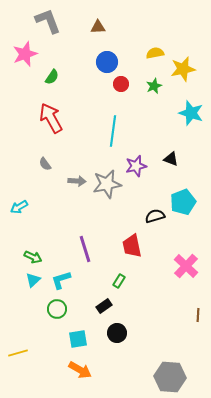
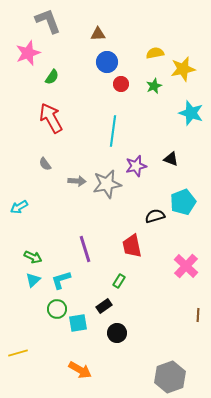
brown triangle: moved 7 px down
pink star: moved 3 px right, 1 px up
cyan square: moved 16 px up
gray hexagon: rotated 24 degrees counterclockwise
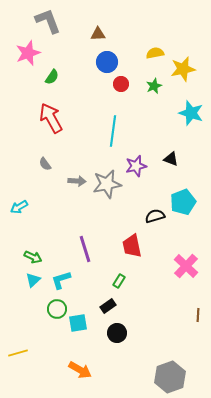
black rectangle: moved 4 px right
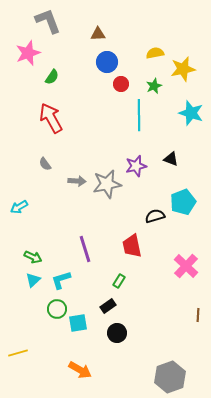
cyan line: moved 26 px right, 16 px up; rotated 8 degrees counterclockwise
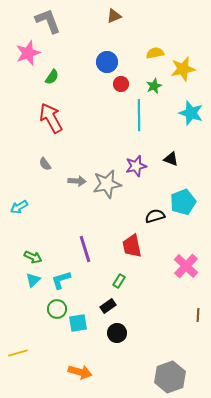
brown triangle: moved 16 px right, 18 px up; rotated 21 degrees counterclockwise
orange arrow: moved 2 px down; rotated 15 degrees counterclockwise
